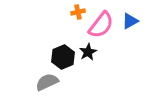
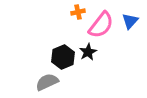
blue triangle: rotated 18 degrees counterclockwise
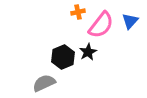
gray semicircle: moved 3 px left, 1 px down
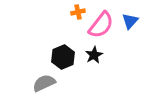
black star: moved 6 px right, 3 px down
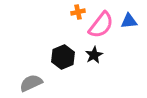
blue triangle: moved 1 px left; rotated 42 degrees clockwise
gray semicircle: moved 13 px left
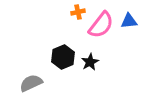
black star: moved 4 px left, 7 px down
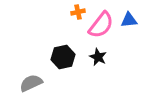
blue triangle: moved 1 px up
black hexagon: rotated 10 degrees clockwise
black star: moved 8 px right, 5 px up; rotated 18 degrees counterclockwise
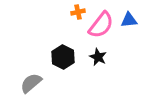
black hexagon: rotated 20 degrees counterclockwise
gray semicircle: rotated 15 degrees counterclockwise
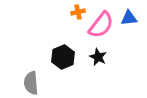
blue triangle: moved 2 px up
black hexagon: rotated 10 degrees clockwise
gray semicircle: rotated 55 degrees counterclockwise
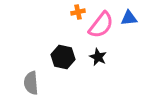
black hexagon: rotated 25 degrees counterclockwise
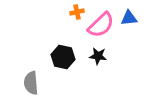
orange cross: moved 1 px left
pink semicircle: rotated 8 degrees clockwise
black star: moved 1 px up; rotated 18 degrees counterclockwise
